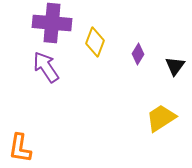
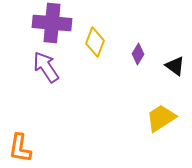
black triangle: rotated 30 degrees counterclockwise
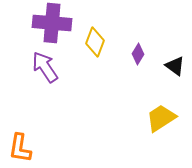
purple arrow: moved 1 px left
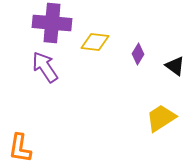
yellow diamond: rotated 76 degrees clockwise
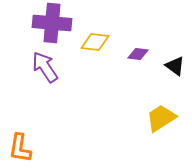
purple diamond: rotated 65 degrees clockwise
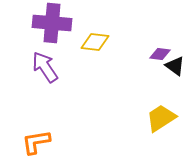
purple diamond: moved 22 px right
orange L-shape: moved 16 px right, 6 px up; rotated 72 degrees clockwise
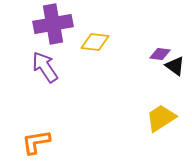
purple cross: moved 1 px right, 1 px down; rotated 15 degrees counterclockwise
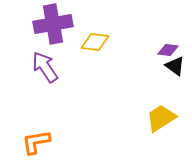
purple diamond: moved 8 px right, 4 px up
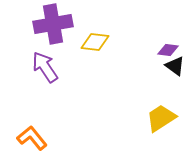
orange L-shape: moved 4 px left, 4 px up; rotated 60 degrees clockwise
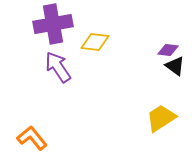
purple arrow: moved 13 px right
